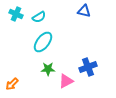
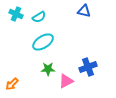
cyan ellipse: rotated 20 degrees clockwise
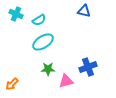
cyan semicircle: moved 3 px down
pink triangle: rotated 14 degrees clockwise
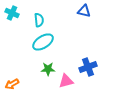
cyan cross: moved 4 px left, 1 px up
cyan semicircle: rotated 64 degrees counterclockwise
orange arrow: rotated 16 degrees clockwise
